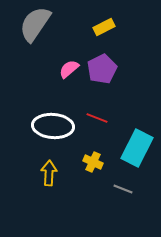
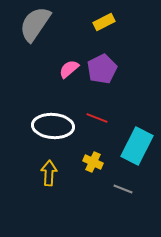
yellow rectangle: moved 5 px up
cyan rectangle: moved 2 px up
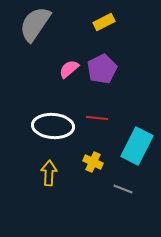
red line: rotated 15 degrees counterclockwise
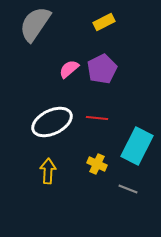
white ellipse: moved 1 px left, 4 px up; rotated 30 degrees counterclockwise
yellow cross: moved 4 px right, 2 px down
yellow arrow: moved 1 px left, 2 px up
gray line: moved 5 px right
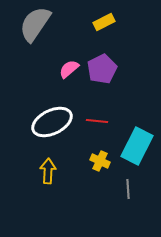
red line: moved 3 px down
yellow cross: moved 3 px right, 3 px up
gray line: rotated 66 degrees clockwise
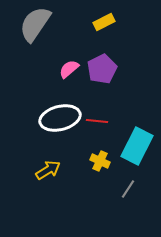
white ellipse: moved 8 px right, 4 px up; rotated 12 degrees clockwise
yellow arrow: moved 1 px up; rotated 55 degrees clockwise
gray line: rotated 36 degrees clockwise
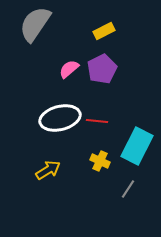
yellow rectangle: moved 9 px down
